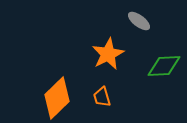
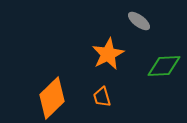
orange diamond: moved 5 px left
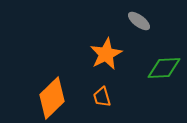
orange star: moved 2 px left
green diamond: moved 2 px down
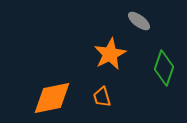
orange star: moved 4 px right
green diamond: rotated 68 degrees counterclockwise
orange diamond: rotated 33 degrees clockwise
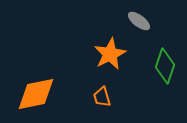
green diamond: moved 1 px right, 2 px up
orange diamond: moved 16 px left, 4 px up
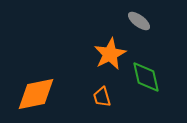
green diamond: moved 19 px left, 11 px down; rotated 32 degrees counterclockwise
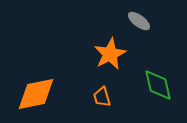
green diamond: moved 12 px right, 8 px down
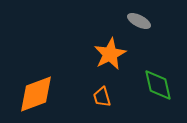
gray ellipse: rotated 10 degrees counterclockwise
orange diamond: rotated 9 degrees counterclockwise
